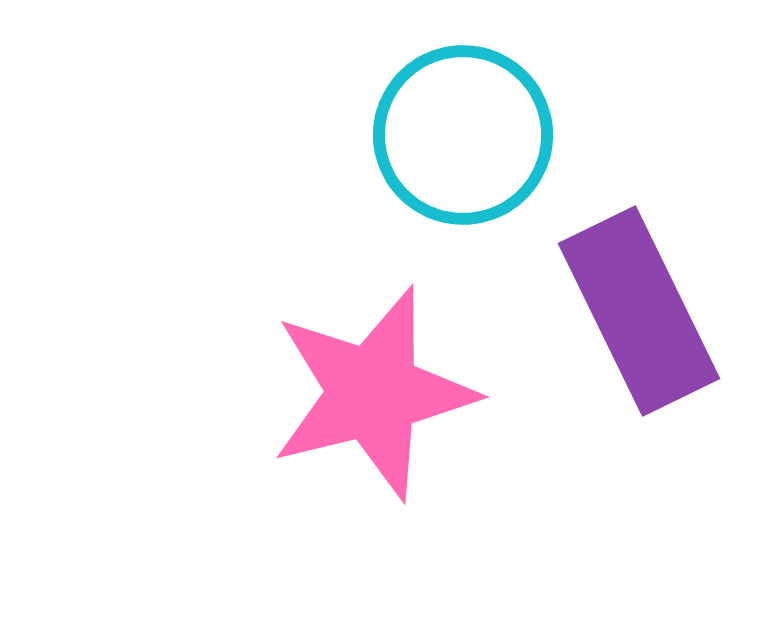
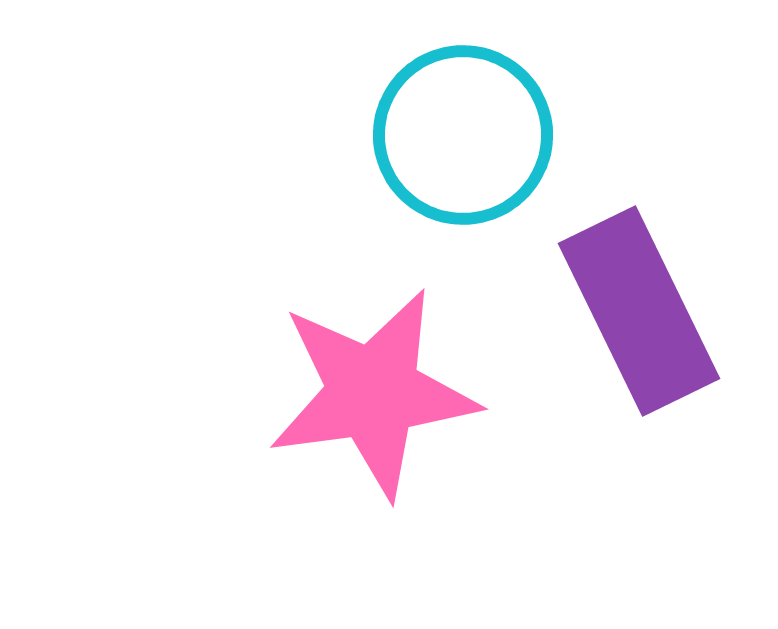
pink star: rotated 6 degrees clockwise
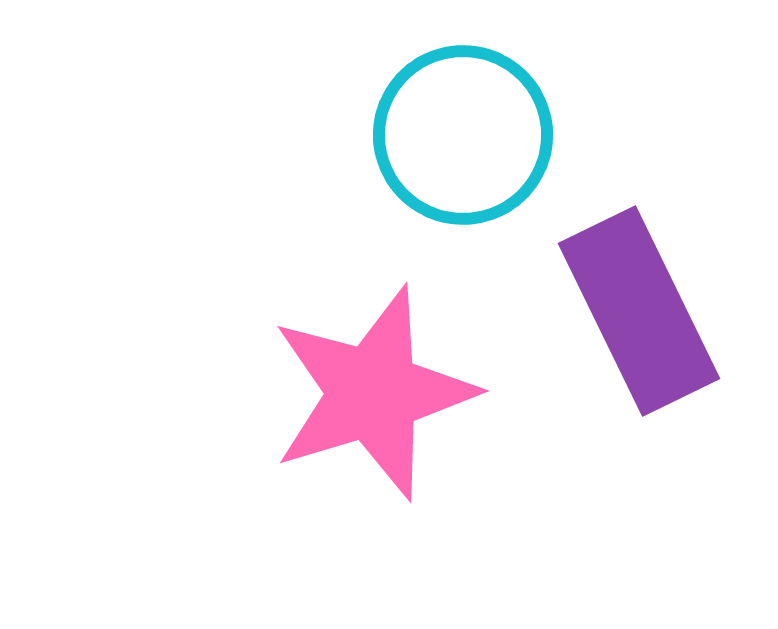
pink star: rotated 9 degrees counterclockwise
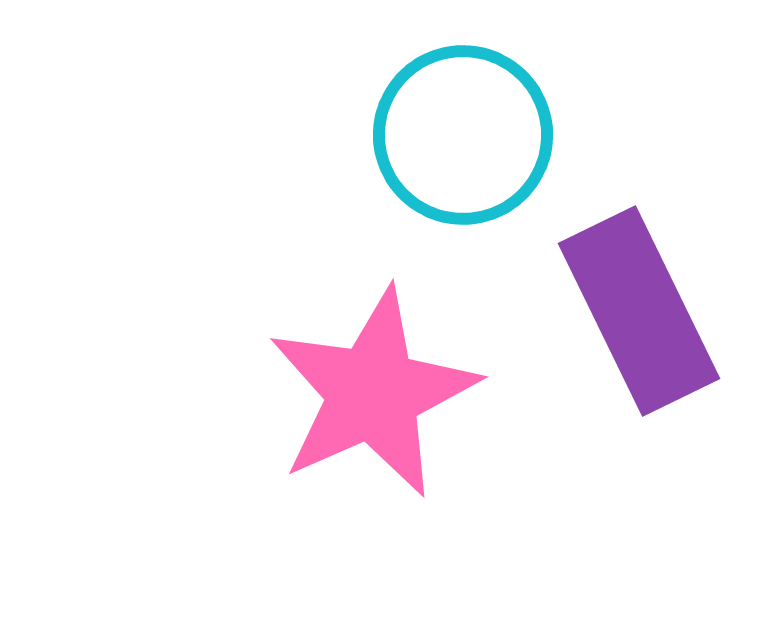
pink star: rotated 7 degrees counterclockwise
